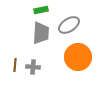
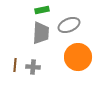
green rectangle: moved 1 px right
gray ellipse: rotated 10 degrees clockwise
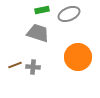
gray ellipse: moved 11 px up
gray trapezoid: moved 3 px left; rotated 75 degrees counterclockwise
brown line: rotated 64 degrees clockwise
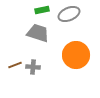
orange circle: moved 2 px left, 2 px up
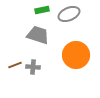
gray trapezoid: moved 2 px down
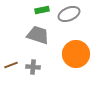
orange circle: moved 1 px up
brown line: moved 4 px left
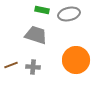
green rectangle: rotated 24 degrees clockwise
gray ellipse: rotated 10 degrees clockwise
gray trapezoid: moved 2 px left
orange circle: moved 6 px down
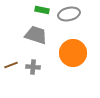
orange circle: moved 3 px left, 7 px up
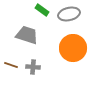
green rectangle: rotated 24 degrees clockwise
gray trapezoid: moved 9 px left
orange circle: moved 5 px up
brown line: rotated 40 degrees clockwise
